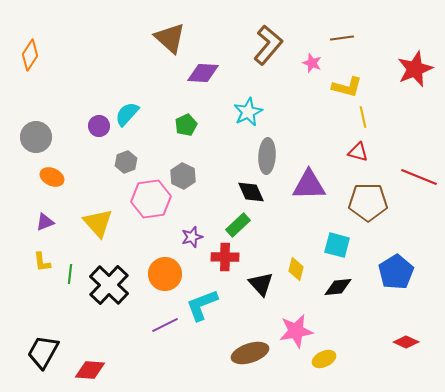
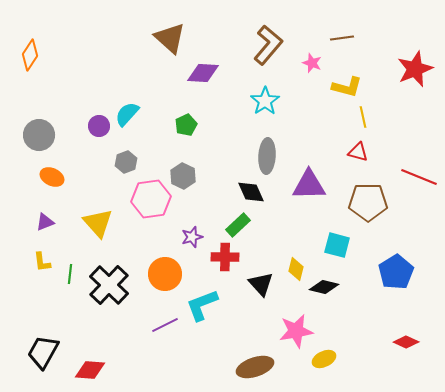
cyan star at (248, 112): moved 17 px right, 11 px up; rotated 8 degrees counterclockwise
gray circle at (36, 137): moved 3 px right, 2 px up
black diamond at (338, 287): moved 14 px left; rotated 20 degrees clockwise
brown ellipse at (250, 353): moved 5 px right, 14 px down
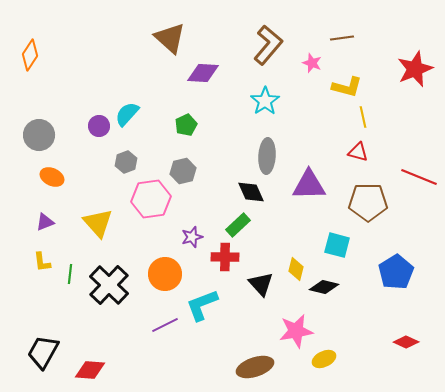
gray hexagon at (183, 176): moved 5 px up; rotated 20 degrees clockwise
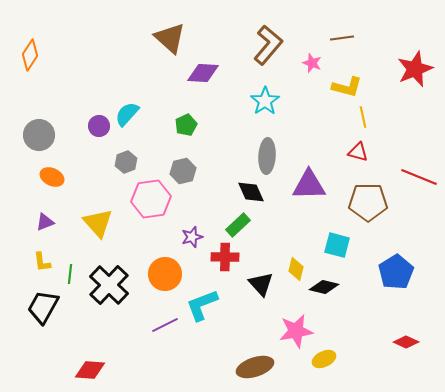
black trapezoid at (43, 352): moved 45 px up
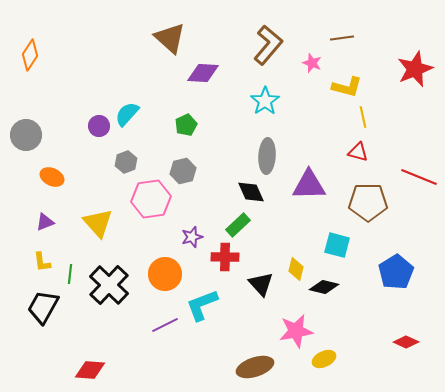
gray circle at (39, 135): moved 13 px left
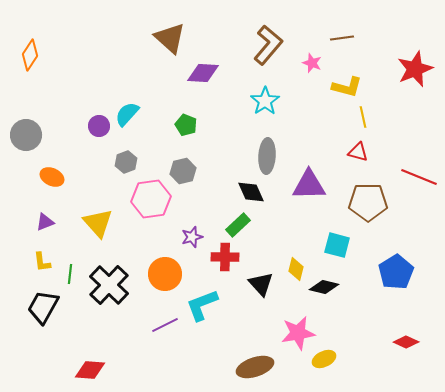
green pentagon at (186, 125): rotated 25 degrees counterclockwise
pink star at (296, 331): moved 2 px right, 2 px down
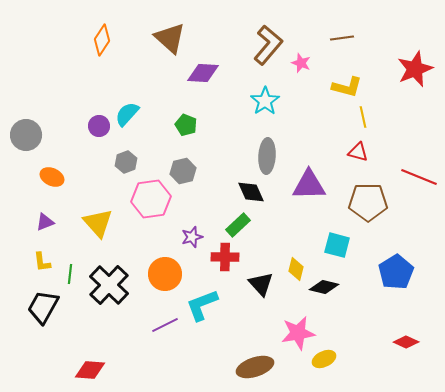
orange diamond at (30, 55): moved 72 px right, 15 px up
pink star at (312, 63): moved 11 px left
